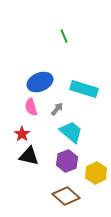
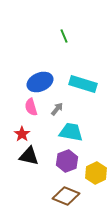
cyan rectangle: moved 1 px left, 5 px up
cyan trapezoid: rotated 30 degrees counterclockwise
brown diamond: rotated 20 degrees counterclockwise
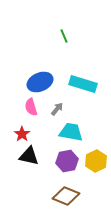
purple hexagon: rotated 10 degrees clockwise
yellow hexagon: moved 12 px up
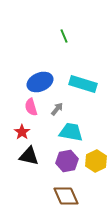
red star: moved 2 px up
brown diamond: rotated 44 degrees clockwise
